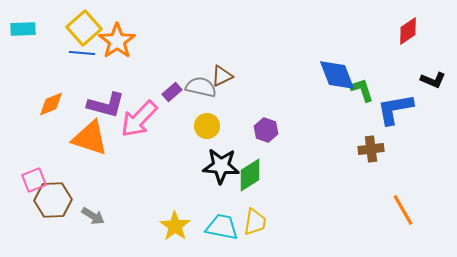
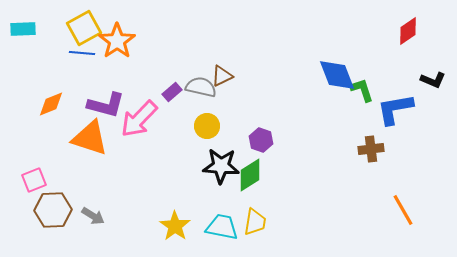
yellow square: rotated 12 degrees clockwise
purple hexagon: moved 5 px left, 10 px down
brown hexagon: moved 10 px down
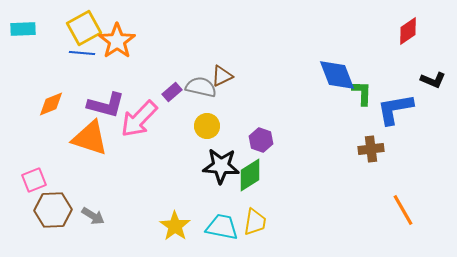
green L-shape: moved 3 px down; rotated 20 degrees clockwise
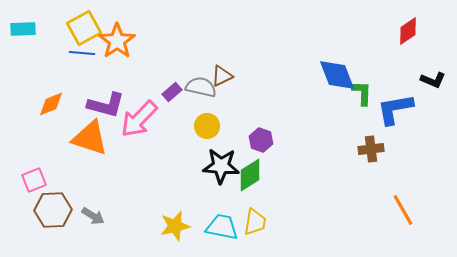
yellow star: rotated 24 degrees clockwise
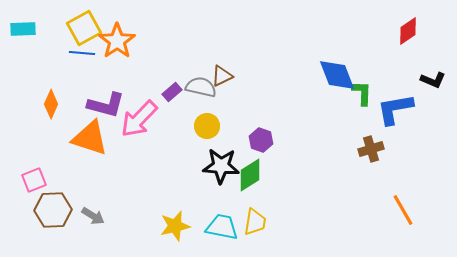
orange diamond: rotated 44 degrees counterclockwise
brown cross: rotated 10 degrees counterclockwise
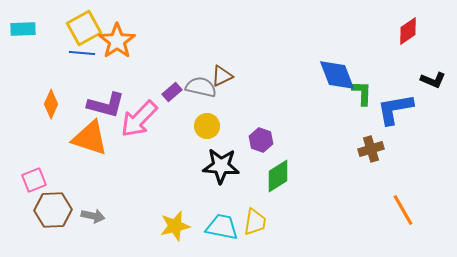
green diamond: moved 28 px right, 1 px down
gray arrow: rotated 20 degrees counterclockwise
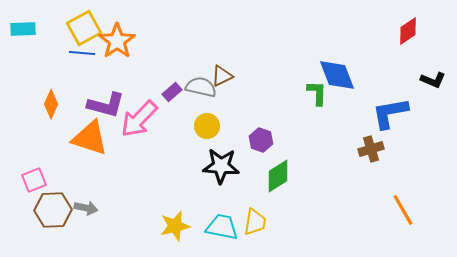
green L-shape: moved 45 px left
blue L-shape: moved 5 px left, 4 px down
gray arrow: moved 7 px left, 8 px up
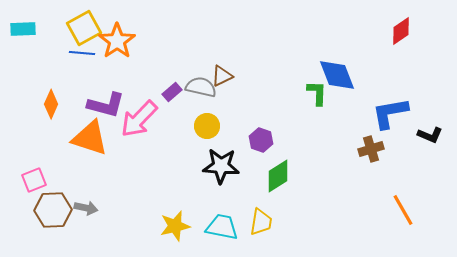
red diamond: moved 7 px left
black L-shape: moved 3 px left, 55 px down
yellow trapezoid: moved 6 px right
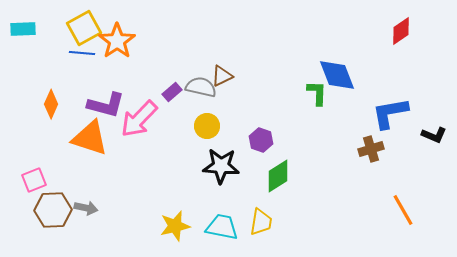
black L-shape: moved 4 px right
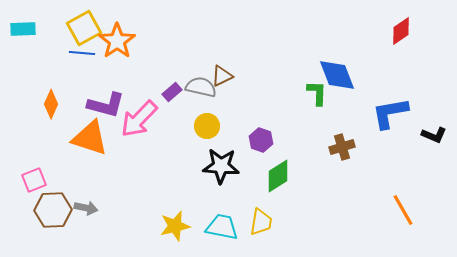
brown cross: moved 29 px left, 2 px up
